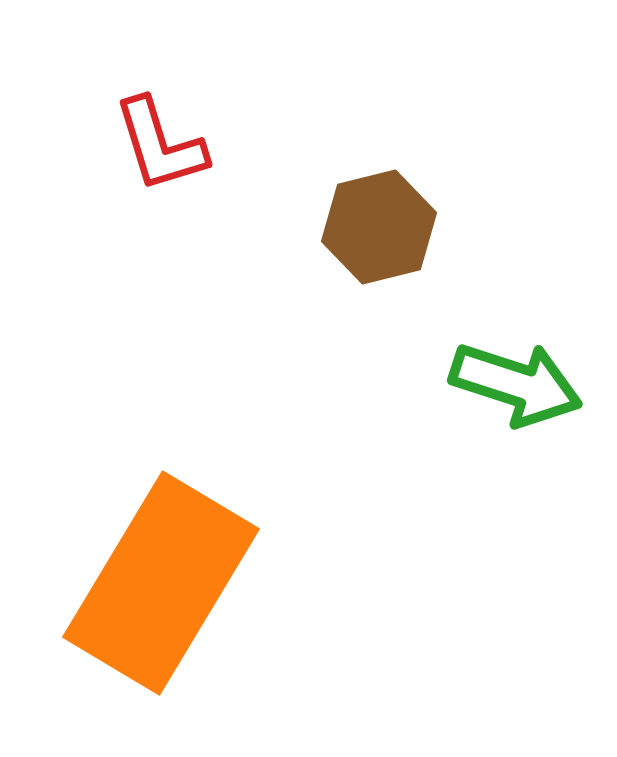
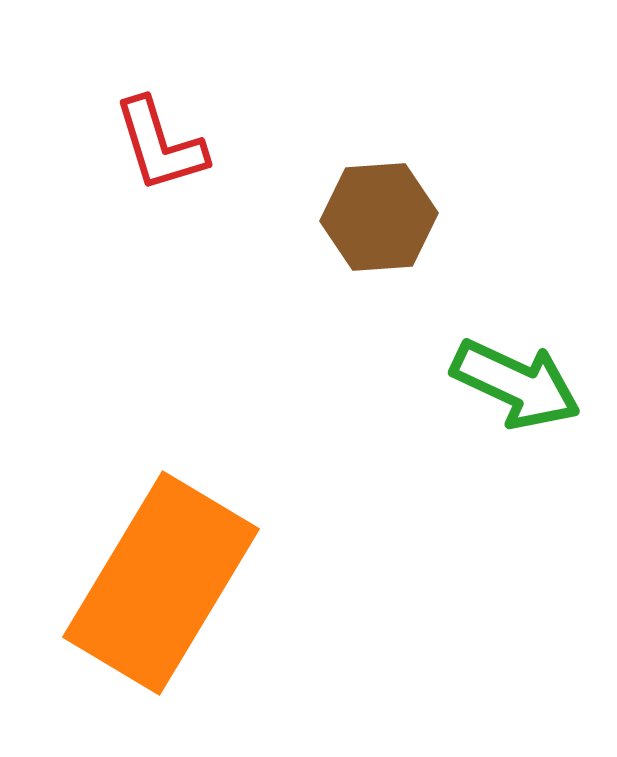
brown hexagon: moved 10 px up; rotated 10 degrees clockwise
green arrow: rotated 7 degrees clockwise
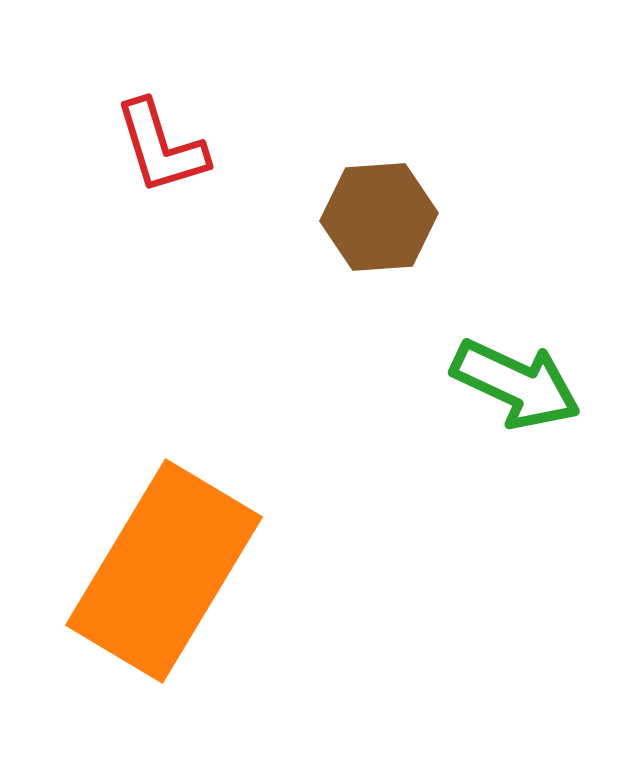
red L-shape: moved 1 px right, 2 px down
orange rectangle: moved 3 px right, 12 px up
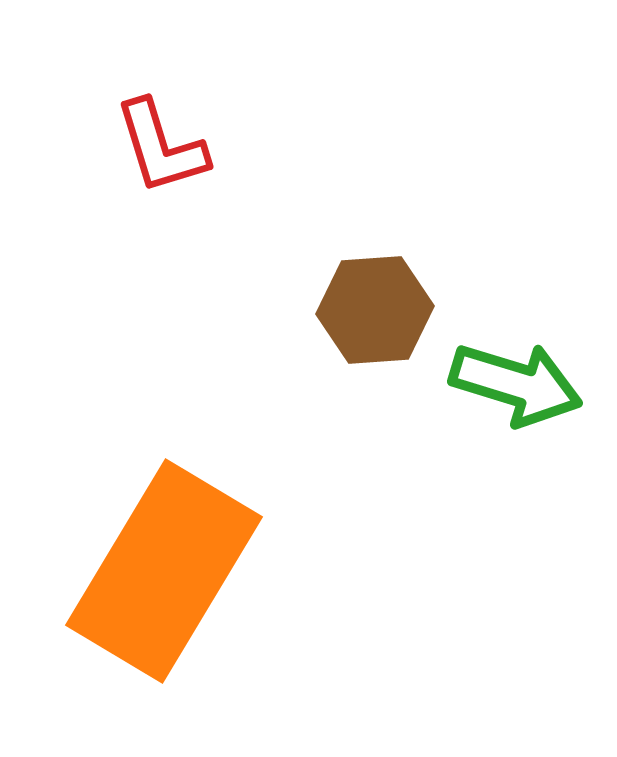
brown hexagon: moved 4 px left, 93 px down
green arrow: rotated 8 degrees counterclockwise
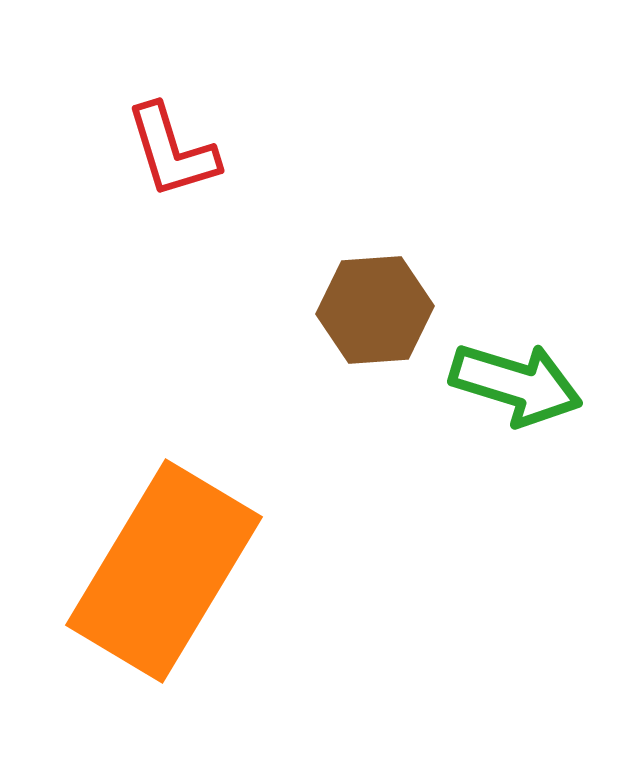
red L-shape: moved 11 px right, 4 px down
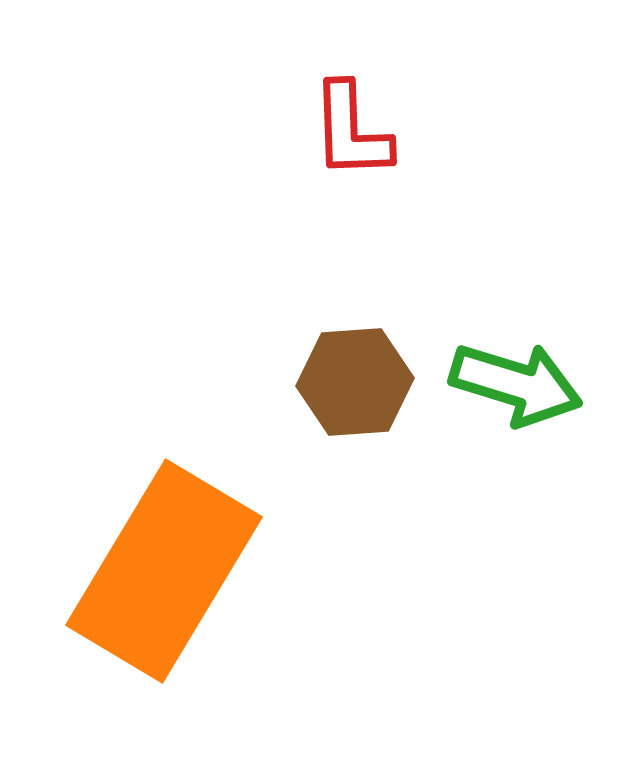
red L-shape: moved 179 px right, 20 px up; rotated 15 degrees clockwise
brown hexagon: moved 20 px left, 72 px down
